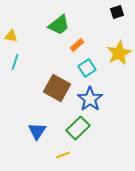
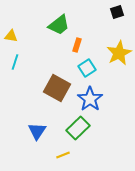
orange rectangle: rotated 32 degrees counterclockwise
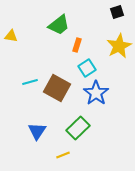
yellow star: moved 7 px up
cyan line: moved 15 px right, 20 px down; rotated 56 degrees clockwise
blue star: moved 6 px right, 6 px up
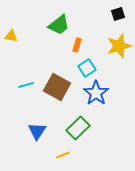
black square: moved 1 px right, 2 px down
yellow star: rotated 10 degrees clockwise
cyan line: moved 4 px left, 3 px down
brown square: moved 1 px up
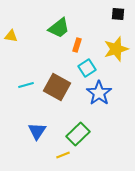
black square: rotated 24 degrees clockwise
green trapezoid: moved 3 px down
yellow star: moved 3 px left, 3 px down
blue star: moved 3 px right
green rectangle: moved 6 px down
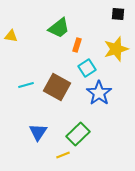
blue triangle: moved 1 px right, 1 px down
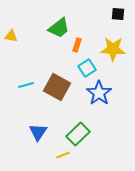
yellow star: moved 3 px left; rotated 20 degrees clockwise
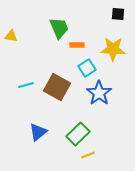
green trapezoid: rotated 75 degrees counterclockwise
orange rectangle: rotated 72 degrees clockwise
blue triangle: rotated 18 degrees clockwise
yellow line: moved 25 px right
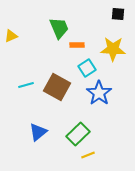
yellow triangle: rotated 32 degrees counterclockwise
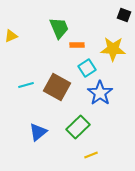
black square: moved 6 px right, 1 px down; rotated 16 degrees clockwise
blue star: moved 1 px right
green rectangle: moved 7 px up
yellow line: moved 3 px right
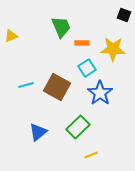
green trapezoid: moved 2 px right, 1 px up
orange rectangle: moved 5 px right, 2 px up
